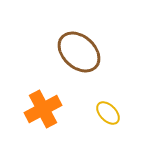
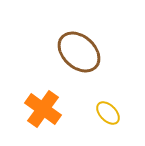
orange cross: rotated 27 degrees counterclockwise
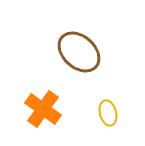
yellow ellipse: rotated 30 degrees clockwise
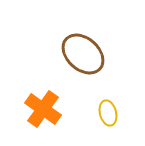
brown ellipse: moved 4 px right, 2 px down
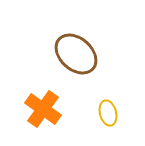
brown ellipse: moved 7 px left
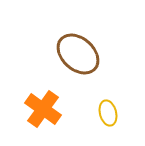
brown ellipse: moved 2 px right
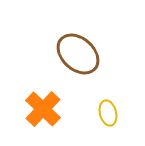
orange cross: rotated 9 degrees clockwise
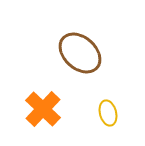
brown ellipse: moved 2 px right, 1 px up
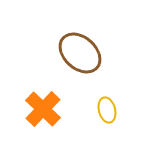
yellow ellipse: moved 1 px left, 3 px up
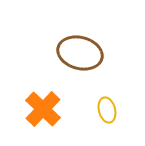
brown ellipse: rotated 27 degrees counterclockwise
